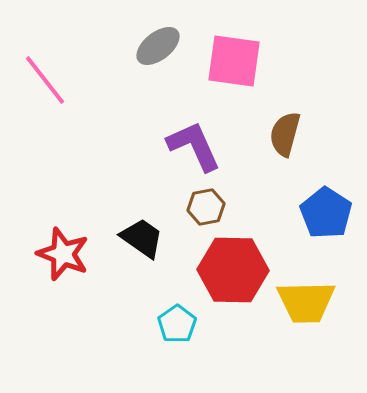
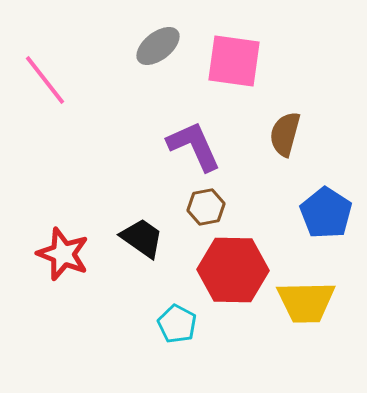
cyan pentagon: rotated 9 degrees counterclockwise
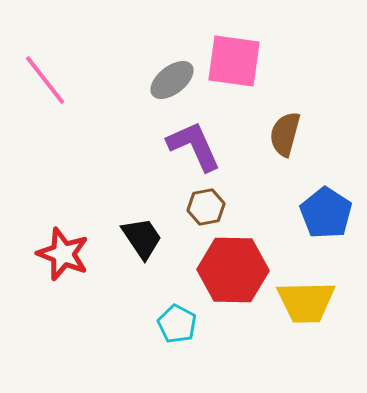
gray ellipse: moved 14 px right, 34 px down
black trapezoid: rotated 21 degrees clockwise
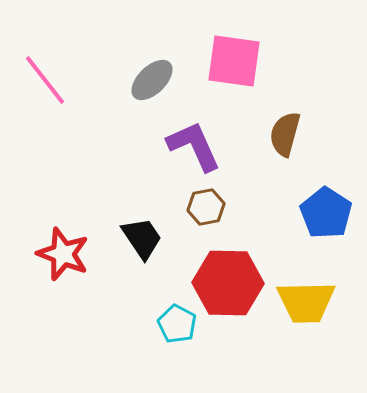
gray ellipse: moved 20 px left; rotated 6 degrees counterclockwise
red hexagon: moved 5 px left, 13 px down
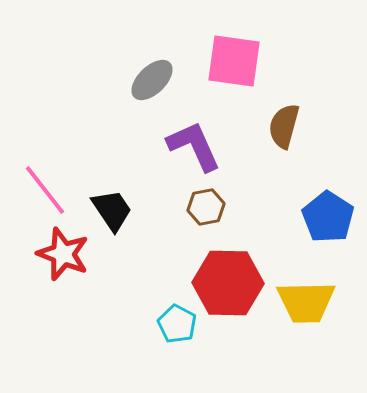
pink line: moved 110 px down
brown semicircle: moved 1 px left, 8 px up
blue pentagon: moved 2 px right, 4 px down
black trapezoid: moved 30 px left, 28 px up
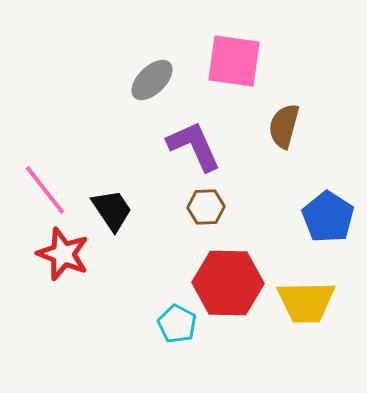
brown hexagon: rotated 9 degrees clockwise
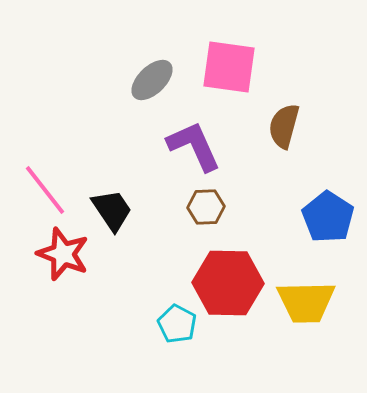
pink square: moved 5 px left, 6 px down
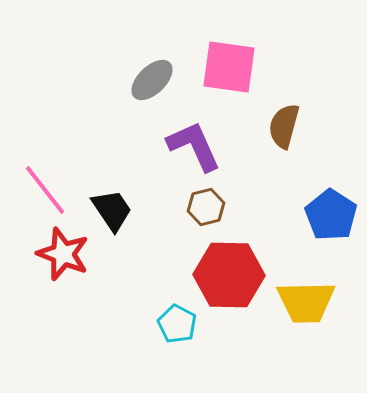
brown hexagon: rotated 12 degrees counterclockwise
blue pentagon: moved 3 px right, 2 px up
red hexagon: moved 1 px right, 8 px up
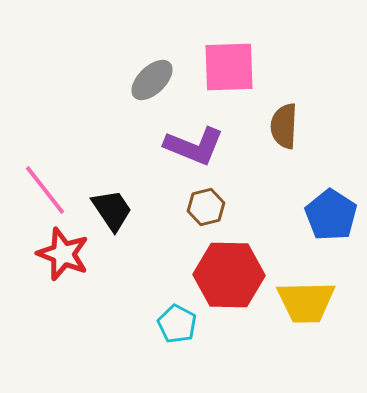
pink square: rotated 10 degrees counterclockwise
brown semicircle: rotated 12 degrees counterclockwise
purple L-shape: rotated 136 degrees clockwise
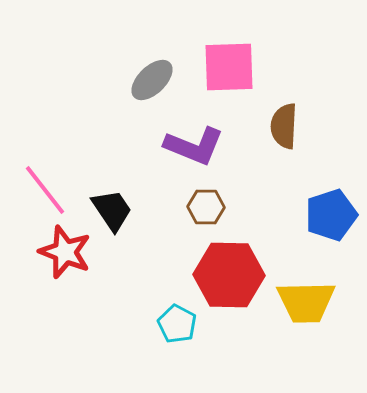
brown hexagon: rotated 15 degrees clockwise
blue pentagon: rotated 21 degrees clockwise
red star: moved 2 px right, 2 px up
